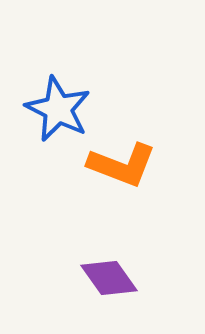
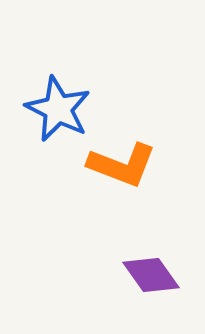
purple diamond: moved 42 px right, 3 px up
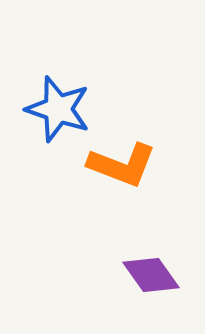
blue star: rotated 8 degrees counterclockwise
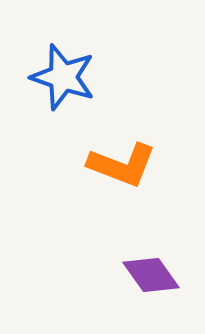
blue star: moved 5 px right, 32 px up
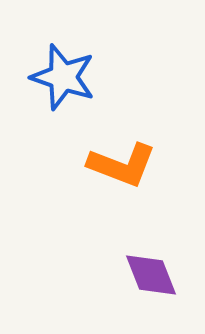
purple diamond: rotated 14 degrees clockwise
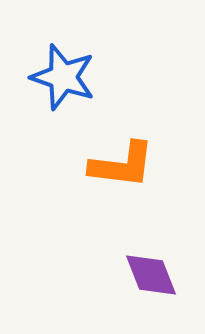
orange L-shape: rotated 14 degrees counterclockwise
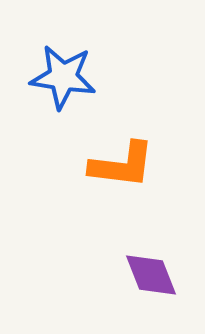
blue star: rotated 10 degrees counterclockwise
